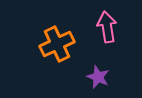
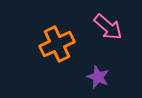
pink arrow: moved 1 px right; rotated 140 degrees clockwise
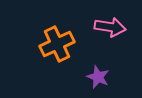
pink arrow: moved 2 px right; rotated 32 degrees counterclockwise
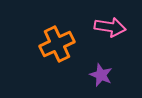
purple star: moved 3 px right, 2 px up
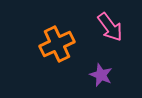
pink arrow: rotated 44 degrees clockwise
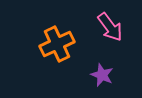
purple star: moved 1 px right
